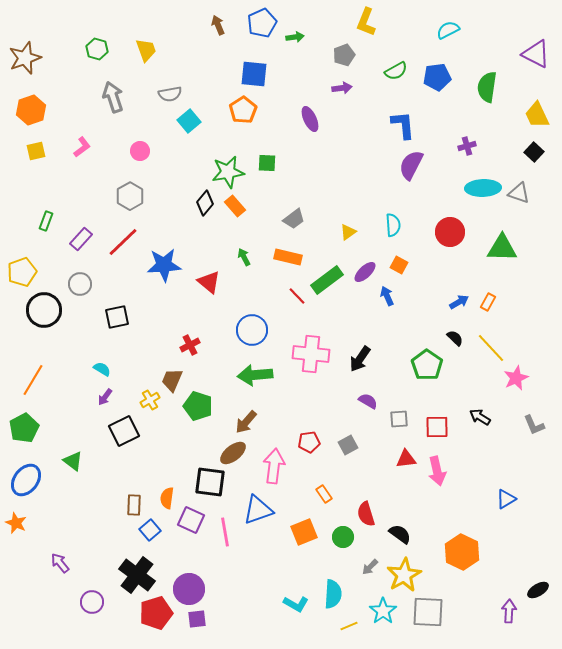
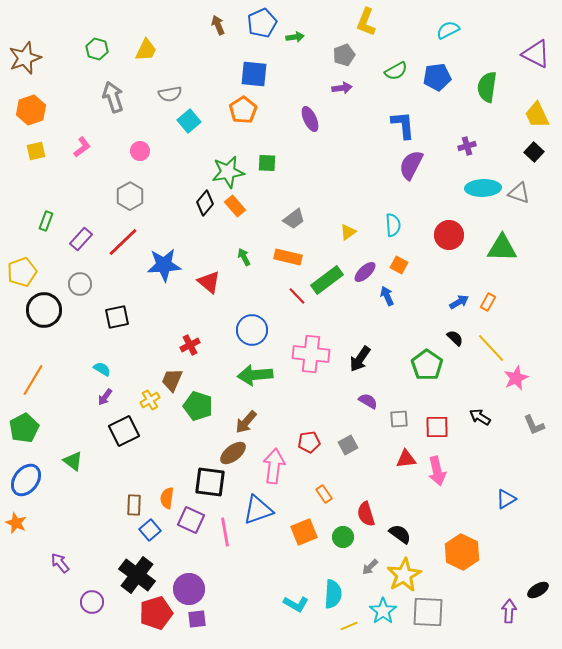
yellow trapezoid at (146, 50): rotated 45 degrees clockwise
red circle at (450, 232): moved 1 px left, 3 px down
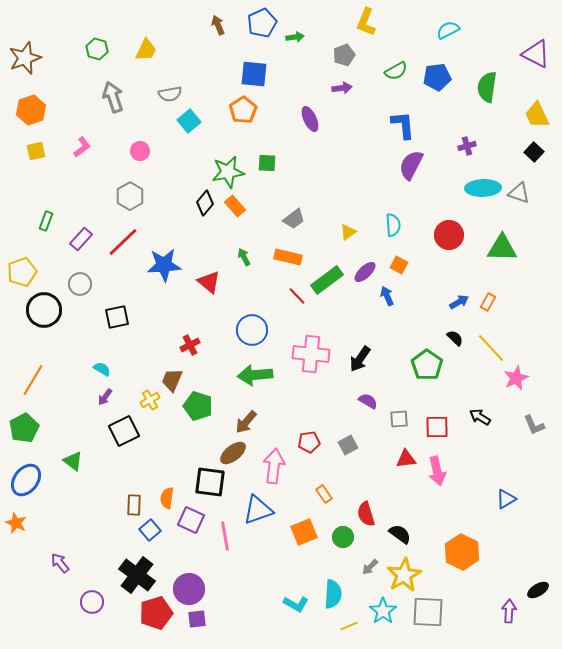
pink line at (225, 532): moved 4 px down
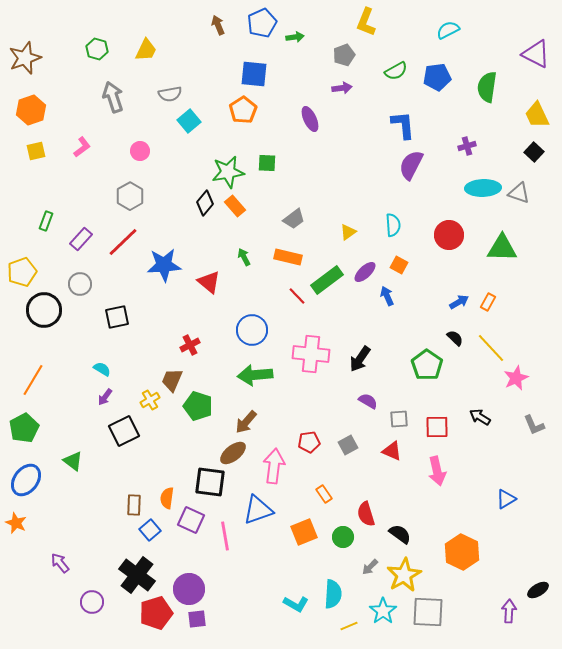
red triangle at (406, 459): moved 14 px left, 8 px up; rotated 30 degrees clockwise
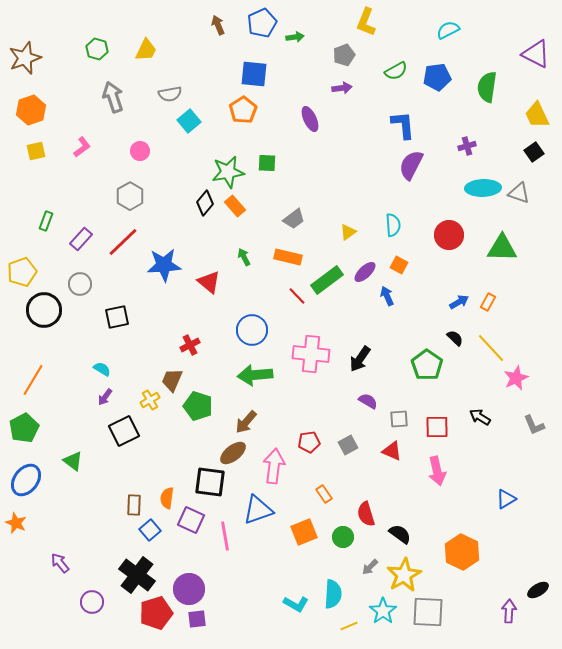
black square at (534, 152): rotated 12 degrees clockwise
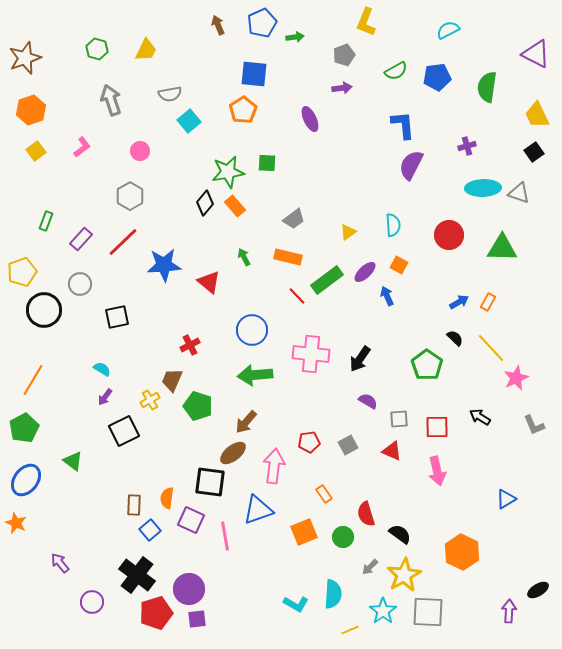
gray arrow at (113, 97): moved 2 px left, 3 px down
yellow square at (36, 151): rotated 24 degrees counterclockwise
yellow line at (349, 626): moved 1 px right, 4 px down
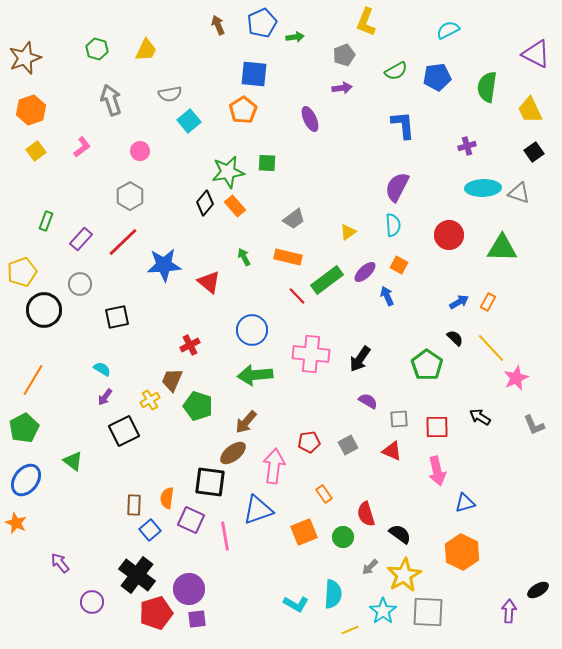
yellow trapezoid at (537, 115): moved 7 px left, 5 px up
purple semicircle at (411, 165): moved 14 px left, 22 px down
blue triangle at (506, 499): moved 41 px left, 4 px down; rotated 15 degrees clockwise
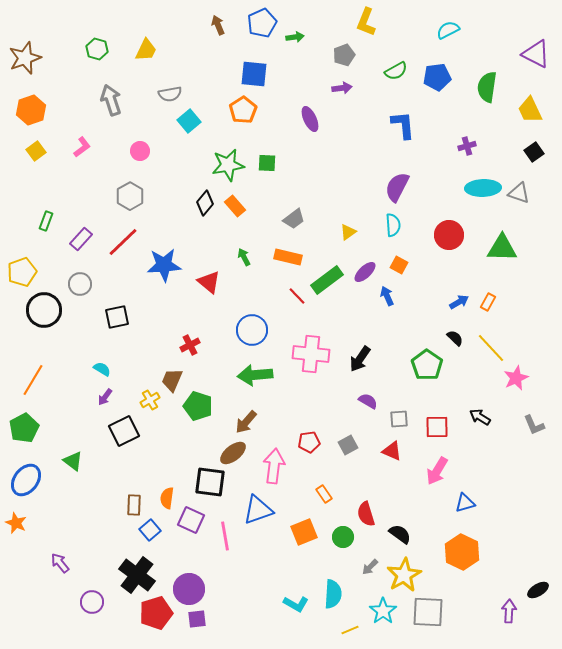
green star at (228, 172): moved 7 px up
pink arrow at (437, 471): rotated 44 degrees clockwise
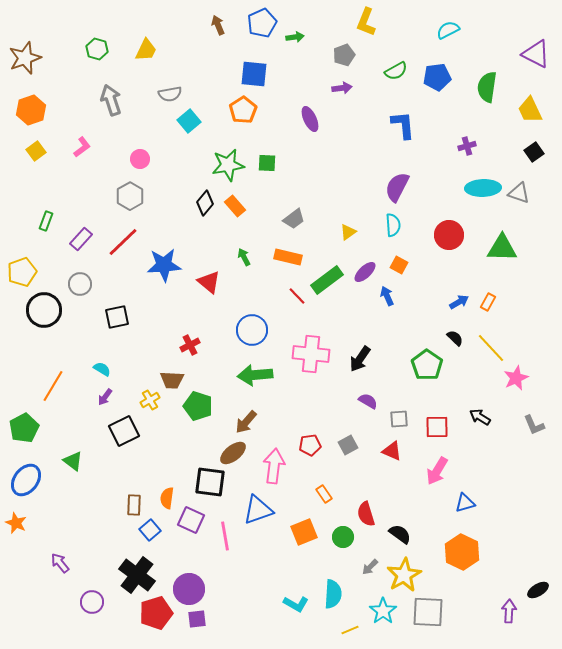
pink circle at (140, 151): moved 8 px down
orange line at (33, 380): moved 20 px right, 6 px down
brown trapezoid at (172, 380): rotated 110 degrees counterclockwise
red pentagon at (309, 442): moved 1 px right, 3 px down
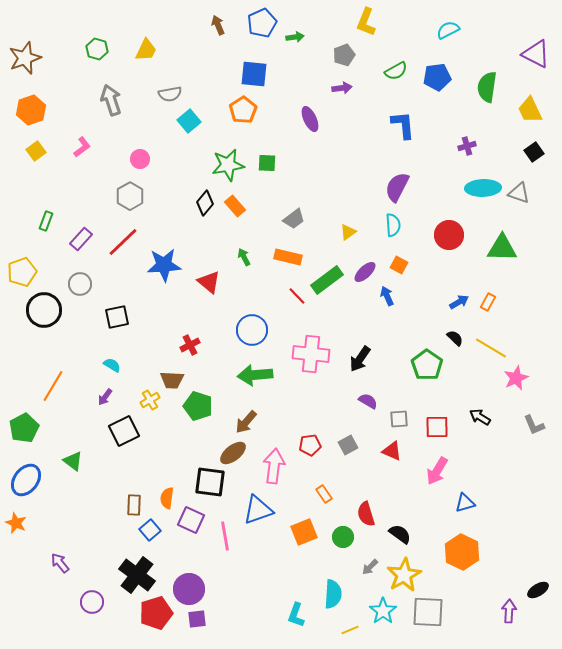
yellow line at (491, 348): rotated 16 degrees counterclockwise
cyan semicircle at (102, 369): moved 10 px right, 4 px up
cyan L-shape at (296, 604): moved 11 px down; rotated 80 degrees clockwise
